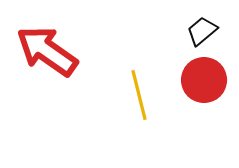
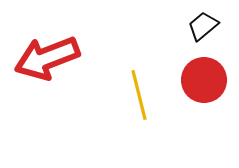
black trapezoid: moved 1 px right, 5 px up
red arrow: moved 7 px down; rotated 56 degrees counterclockwise
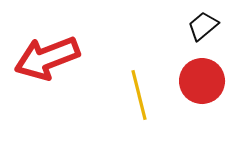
red circle: moved 2 px left, 1 px down
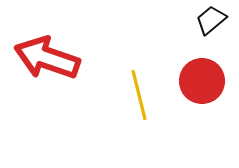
black trapezoid: moved 8 px right, 6 px up
red arrow: rotated 40 degrees clockwise
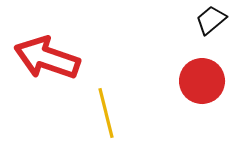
yellow line: moved 33 px left, 18 px down
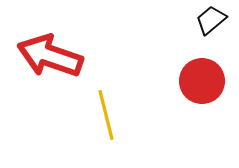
red arrow: moved 3 px right, 2 px up
yellow line: moved 2 px down
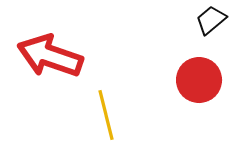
red circle: moved 3 px left, 1 px up
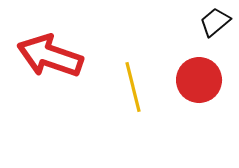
black trapezoid: moved 4 px right, 2 px down
yellow line: moved 27 px right, 28 px up
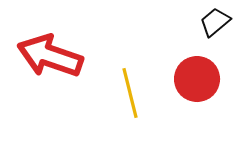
red circle: moved 2 px left, 1 px up
yellow line: moved 3 px left, 6 px down
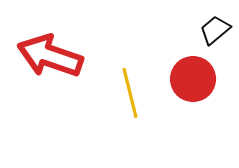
black trapezoid: moved 8 px down
red circle: moved 4 px left
